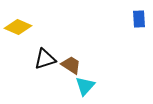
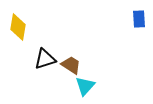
yellow diamond: rotated 76 degrees clockwise
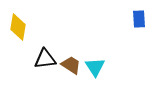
black triangle: rotated 10 degrees clockwise
cyan triangle: moved 10 px right, 19 px up; rotated 15 degrees counterclockwise
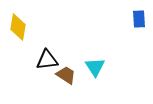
black triangle: moved 2 px right, 1 px down
brown trapezoid: moved 5 px left, 10 px down
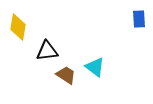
black triangle: moved 9 px up
cyan triangle: rotated 20 degrees counterclockwise
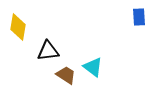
blue rectangle: moved 2 px up
black triangle: moved 1 px right
cyan triangle: moved 2 px left
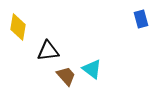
blue rectangle: moved 2 px right, 2 px down; rotated 12 degrees counterclockwise
cyan triangle: moved 1 px left, 2 px down
brown trapezoid: moved 1 px down; rotated 15 degrees clockwise
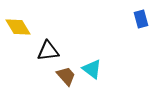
yellow diamond: rotated 40 degrees counterclockwise
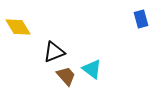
black triangle: moved 6 px right, 1 px down; rotated 15 degrees counterclockwise
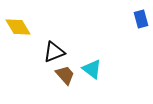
brown trapezoid: moved 1 px left, 1 px up
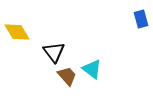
yellow diamond: moved 1 px left, 5 px down
black triangle: rotated 45 degrees counterclockwise
brown trapezoid: moved 2 px right, 1 px down
